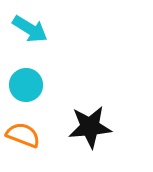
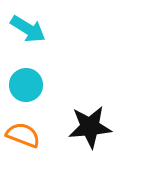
cyan arrow: moved 2 px left
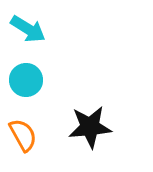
cyan circle: moved 5 px up
orange semicircle: rotated 40 degrees clockwise
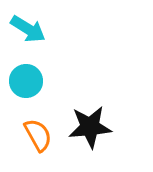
cyan circle: moved 1 px down
orange semicircle: moved 15 px right
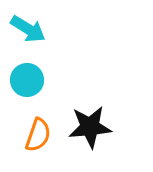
cyan circle: moved 1 px right, 1 px up
orange semicircle: rotated 48 degrees clockwise
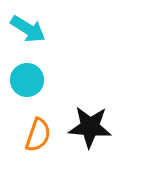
black star: rotated 9 degrees clockwise
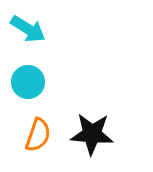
cyan circle: moved 1 px right, 2 px down
black star: moved 2 px right, 7 px down
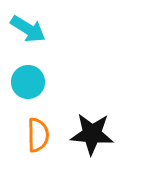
orange semicircle: rotated 20 degrees counterclockwise
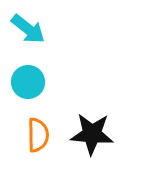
cyan arrow: rotated 6 degrees clockwise
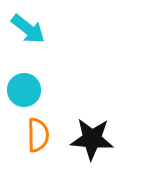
cyan circle: moved 4 px left, 8 px down
black star: moved 5 px down
